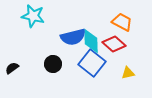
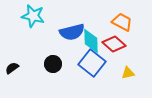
blue semicircle: moved 1 px left, 5 px up
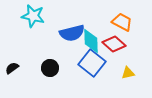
blue semicircle: moved 1 px down
black circle: moved 3 px left, 4 px down
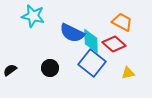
blue semicircle: rotated 40 degrees clockwise
black semicircle: moved 2 px left, 2 px down
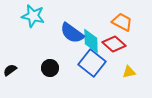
blue semicircle: rotated 10 degrees clockwise
yellow triangle: moved 1 px right, 1 px up
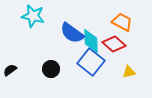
blue square: moved 1 px left, 1 px up
black circle: moved 1 px right, 1 px down
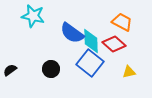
blue square: moved 1 px left, 1 px down
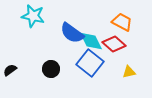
cyan diamond: rotated 25 degrees counterclockwise
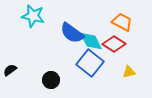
red diamond: rotated 10 degrees counterclockwise
black circle: moved 11 px down
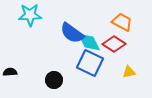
cyan star: moved 3 px left, 1 px up; rotated 15 degrees counterclockwise
cyan diamond: moved 2 px left, 1 px down
blue square: rotated 12 degrees counterclockwise
black semicircle: moved 2 px down; rotated 32 degrees clockwise
black circle: moved 3 px right
